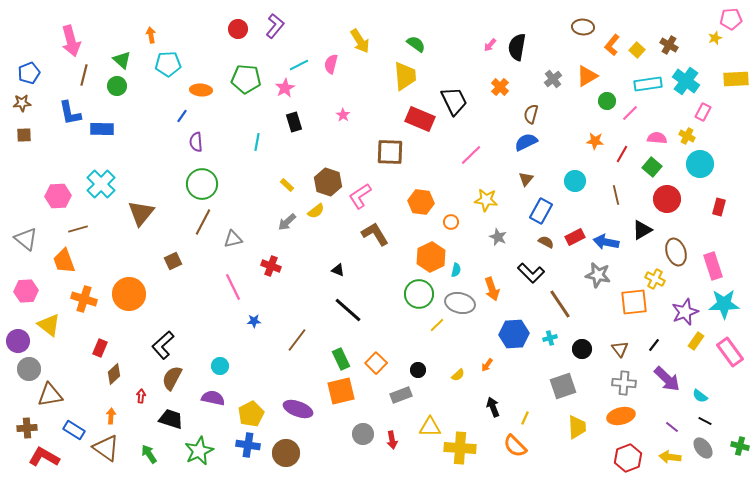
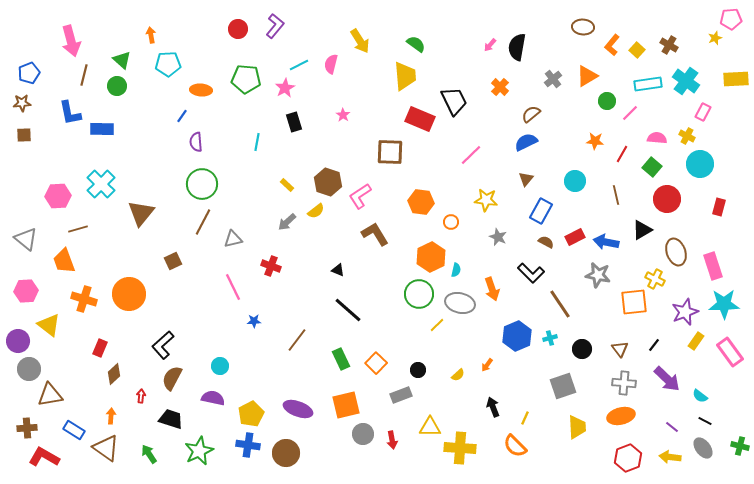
brown semicircle at (531, 114): rotated 36 degrees clockwise
blue hexagon at (514, 334): moved 3 px right, 2 px down; rotated 20 degrees counterclockwise
orange square at (341, 391): moved 5 px right, 14 px down
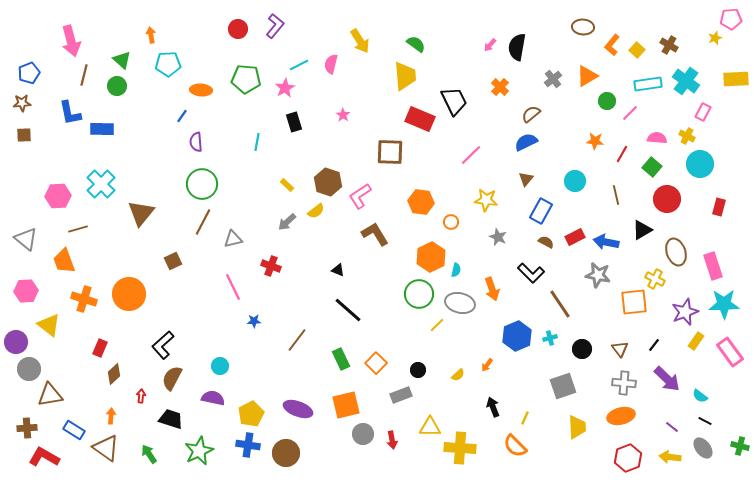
purple circle at (18, 341): moved 2 px left, 1 px down
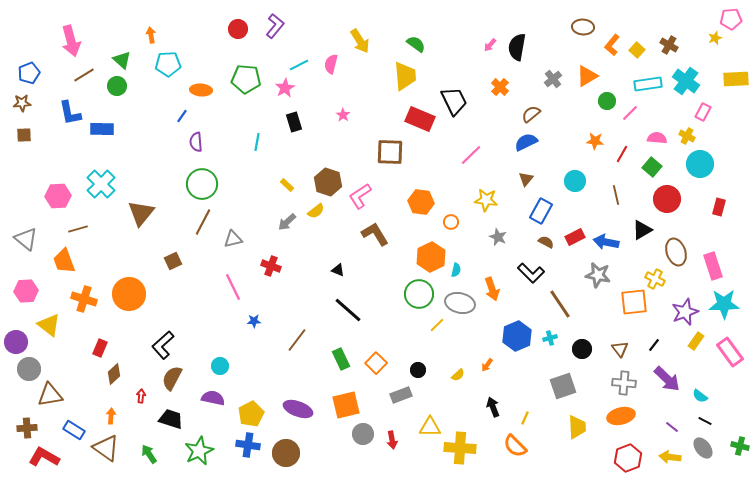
brown line at (84, 75): rotated 45 degrees clockwise
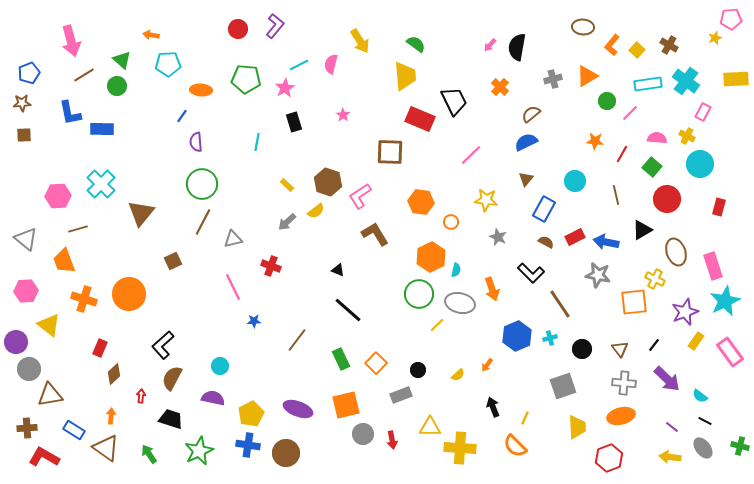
orange arrow at (151, 35): rotated 70 degrees counterclockwise
gray cross at (553, 79): rotated 24 degrees clockwise
blue rectangle at (541, 211): moved 3 px right, 2 px up
cyan star at (724, 304): moved 1 px right, 3 px up; rotated 24 degrees counterclockwise
red hexagon at (628, 458): moved 19 px left
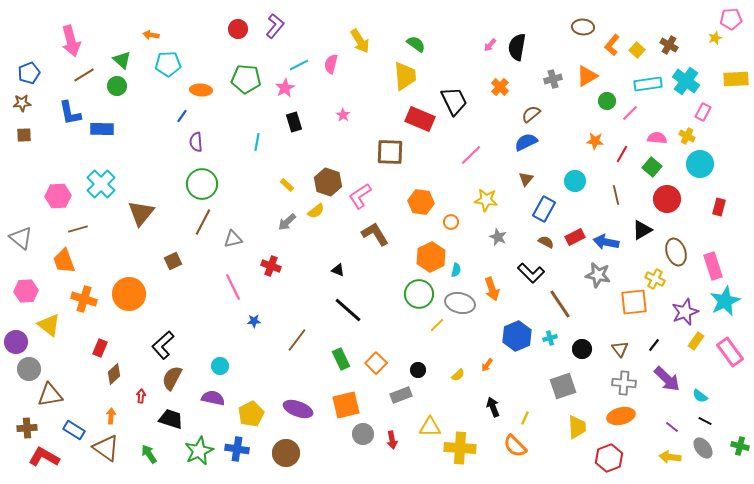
gray triangle at (26, 239): moved 5 px left, 1 px up
blue cross at (248, 445): moved 11 px left, 4 px down
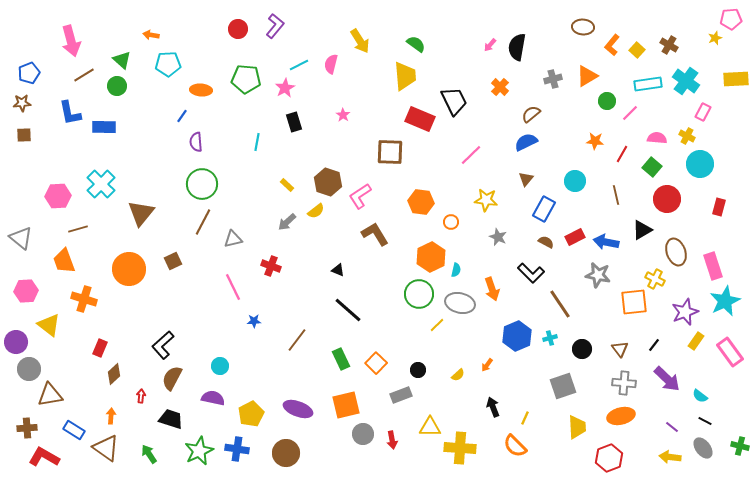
blue rectangle at (102, 129): moved 2 px right, 2 px up
orange circle at (129, 294): moved 25 px up
